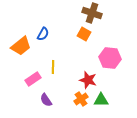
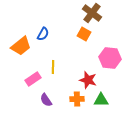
brown cross: rotated 18 degrees clockwise
orange cross: moved 4 px left; rotated 32 degrees clockwise
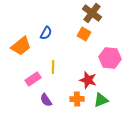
blue semicircle: moved 3 px right, 1 px up
green triangle: rotated 21 degrees counterclockwise
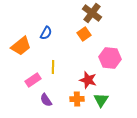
orange square: rotated 24 degrees clockwise
pink rectangle: moved 1 px down
green triangle: rotated 35 degrees counterclockwise
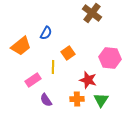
orange square: moved 16 px left, 19 px down
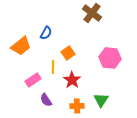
red star: moved 16 px left; rotated 18 degrees clockwise
orange cross: moved 7 px down
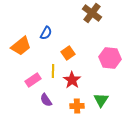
yellow line: moved 4 px down
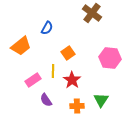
blue semicircle: moved 1 px right, 5 px up
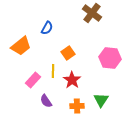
pink rectangle: rotated 14 degrees counterclockwise
purple semicircle: moved 1 px down
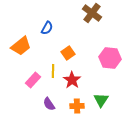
purple semicircle: moved 3 px right, 3 px down
